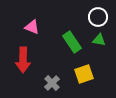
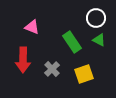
white circle: moved 2 px left, 1 px down
green triangle: rotated 16 degrees clockwise
gray cross: moved 14 px up
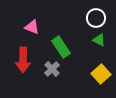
green rectangle: moved 11 px left, 5 px down
yellow square: moved 17 px right; rotated 24 degrees counterclockwise
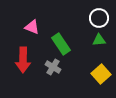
white circle: moved 3 px right
green triangle: rotated 32 degrees counterclockwise
green rectangle: moved 3 px up
gray cross: moved 1 px right, 2 px up; rotated 14 degrees counterclockwise
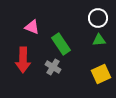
white circle: moved 1 px left
yellow square: rotated 18 degrees clockwise
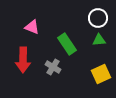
green rectangle: moved 6 px right
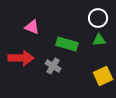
green rectangle: rotated 40 degrees counterclockwise
red arrow: moved 2 px left, 2 px up; rotated 90 degrees counterclockwise
gray cross: moved 1 px up
yellow square: moved 2 px right, 2 px down
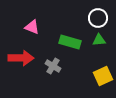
green rectangle: moved 3 px right, 2 px up
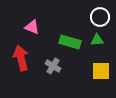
white circle: moved 2 px right, 1 px up
green triangle: moved 2 px left
red arrow: rotated 105 degrees counterclockwise
yellow square: moved 2 px left, 5 px up; rotated 24 degrees clockwise
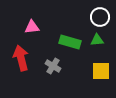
pink triangle: rotated 28 degrees counterclockwise
